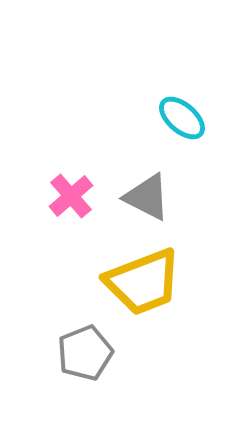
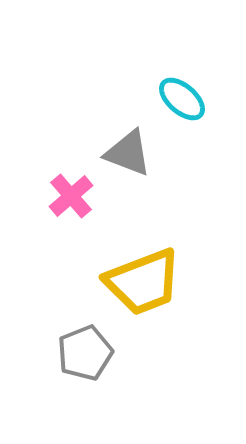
cyan ellipse: moved 19 px up
gray triangle: moved 19 px left, 44 px up; rotated 6 degrees counterclockwise
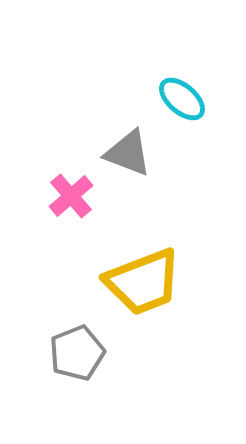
gray pentagon: moved 8 px left
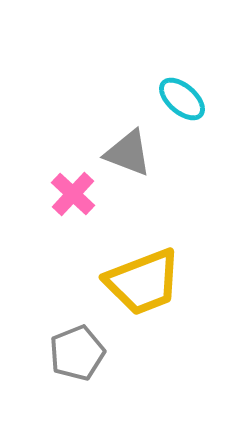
pink cross: moved 2 px right, 2 px up; rotated 6 degrees counterclockwise
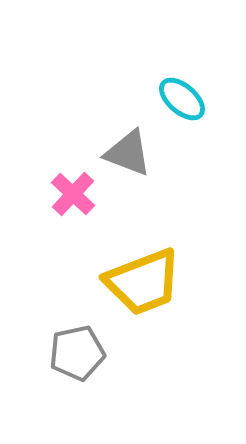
gray pentagon: rotated 10 degrees clockwise
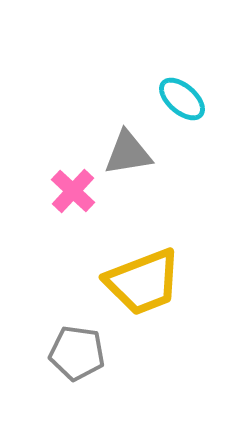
gray triangle: rotated 30 degrees counterclockwise
pink cross: moved 3 px up
gray pentagon: rotated 20 degrees clockwise
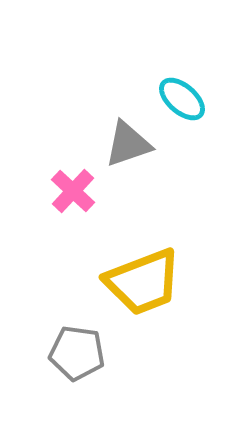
gray triangle: moved 9 px up; rotated 10 degrees counterclockwise
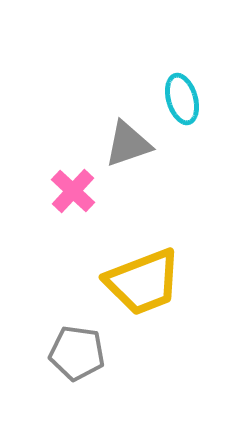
cyan ellipse: rotated 33 degrees clockwise
